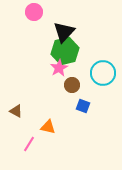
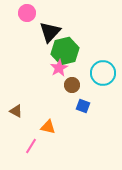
pink circle: moved 7 px left, 1 px down
black triangle: moved 14 px left
pink line: moved 2 px right, 2 px down
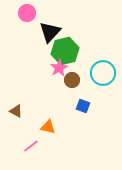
brown circle: moved 5 px up
pink line: rotated 21 degrees clockwise
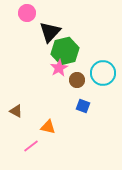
brown circle: moved 5 px right
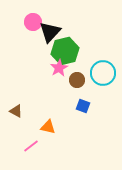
pink circle: moved 6 px right, 9 px down
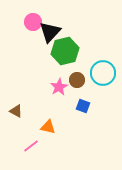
pink star: moved 19 px down
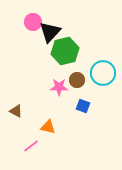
pink star: rotated 30 degrees clockwise
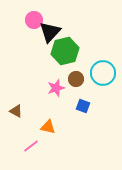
pink circle: moved 1 px right, 2 px up
brown circle: moved 1 px left, 1 px up
pink star: moved 3 px left, 1 px down; rotated 18 degrees counterclockwise
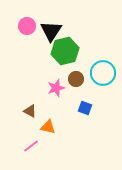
pink circle: moved 7 px left, 6 px down
black triangle: moved 1 px right, 1 px up; rotated 10 degrees counterclockwise
blue square: moved 2 px right, 2 px down
brown triangle: moved 14 px right
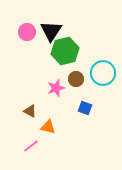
pink circle: moved 6 px down
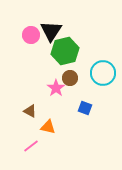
pink circle: moved 4 px right, 3 px down
brown circle: moved 6 px left, 1 px up
pink star: rotated 18 degrees counterclockwise
